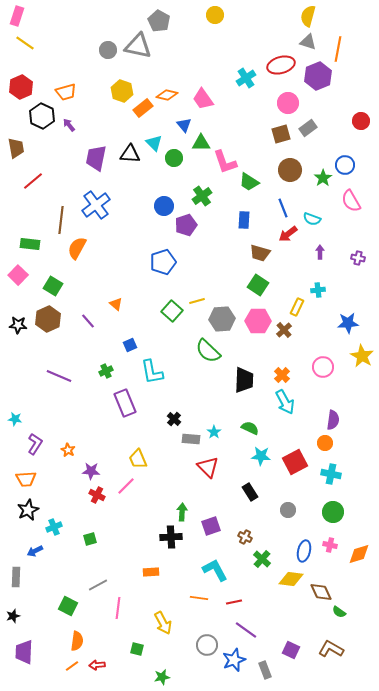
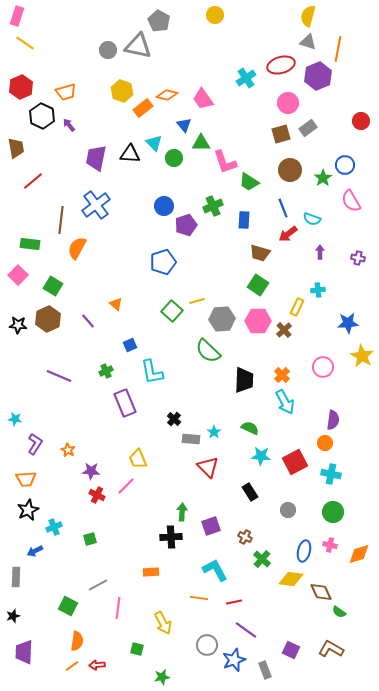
green cross at (202, 196): moved 11 px right, 10 px down; rotated 12 degrees clockwise
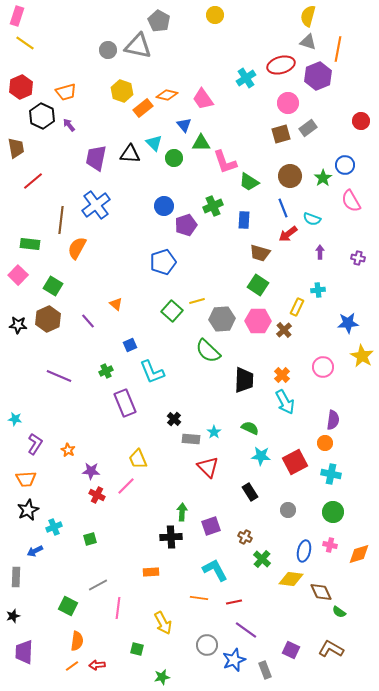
brown circle at (290, 170): moved 6 px down
cyan L-shape at (152, 372): rotated 12 degrees counterclockwise
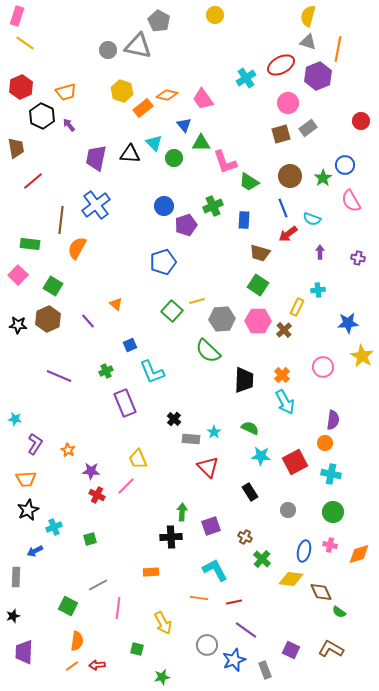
red ellipse at (281, 65): rotated 12 degrees counterclockwise
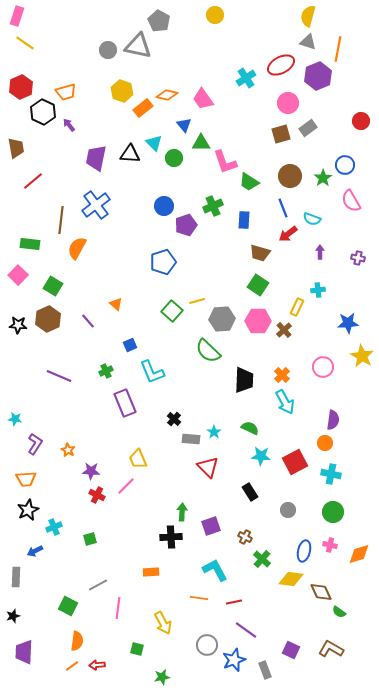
black hexagon at (42, 116): moved 1 px right, 4 px up
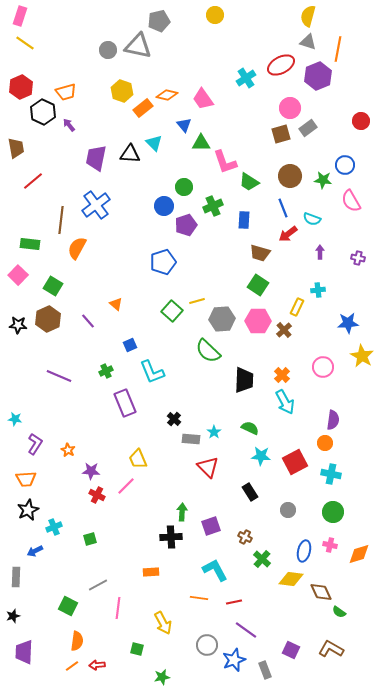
pink rectangle at (17, 16): moved 3 px right
gray pentagon at (159, 21): rotated 30 degrees clockwise
pink circle at (288, 103): moved 2 px right, 5 px down
green circle at (174, 158): moved 10 px right, 29 px down
green star at (323, 178): moved 2 px down; rotated 30 degrees counterclockwise
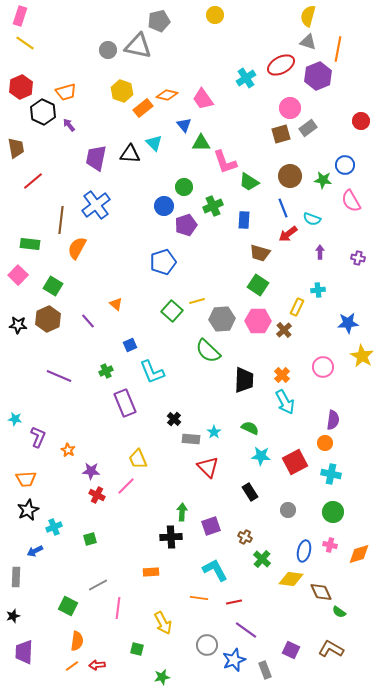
purple L-shape at (35, 444): moved 3 px right, 7 px up; rotated 10 degrees counterclockwise
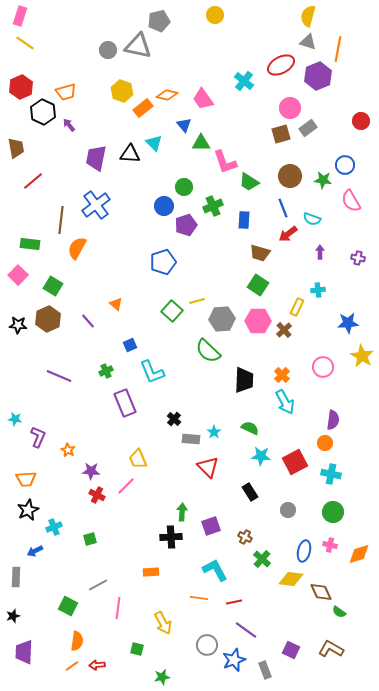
cyan cross at (246, 78): moved 2 px left, 3 px down; rotated 18 degrees counterclockwise
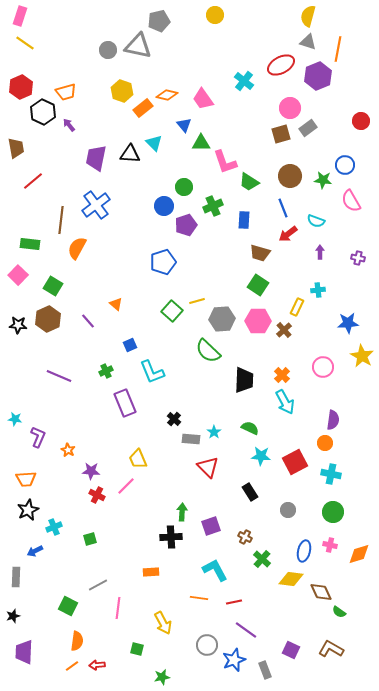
cyan semicircle at (312, 219): moved 4 px right, 2 px down
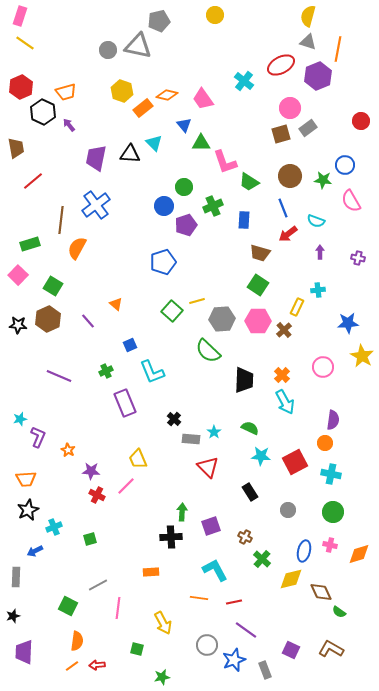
green rectangle at (30, 244): rotated 24 degrees counterclockwise
cyan star at (15, 419): moved 5 px right; rotated 24 degrees counterclockwise
yellow diamond at (291, 579): rotated 20 degrees counterclockwise
